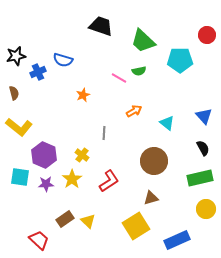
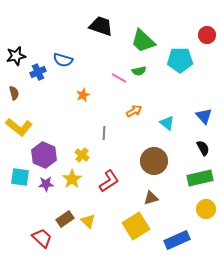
red trapezoid: moved 3 px right, 2 px up
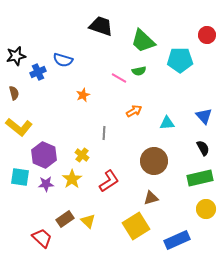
cyan triangle: rotated 42 degrees counterclockwise
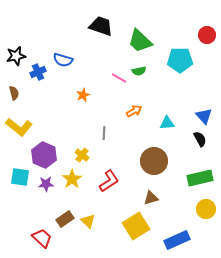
green trapezoid: moved 3 px left
black semicircle: moved 3 px left, 9 px up
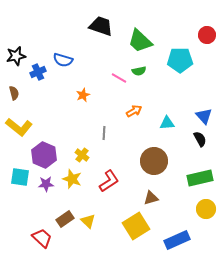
yellow star: rotated 18 degrees counterclockwise
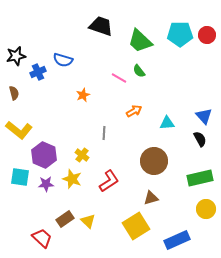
cyan pentagon: moved 26 px up
green semicircle: rotated 64 degrees clockwise
yellow L-shape: moved 3 px down
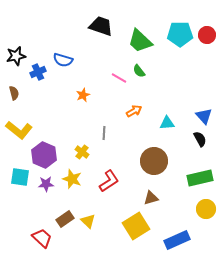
yellow cross: moved 3 px up
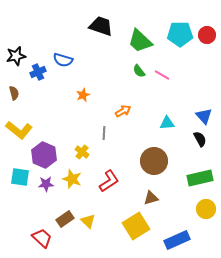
pink line: moved 43 px right, 3 px up
orange arrow: moved 11 px left
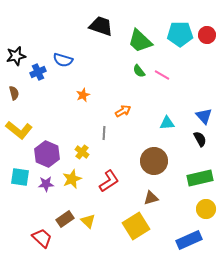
purple hexagon: moved 3 px right, 1 px up
yellow star: rotated 30 degrees clockwise
blue rectangle: moved 12 px right
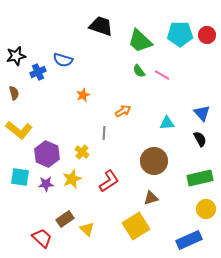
blue triangle: moved 2 px left, 3 px up
yellow triangle: moved 1 px left, 8 px down
